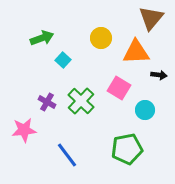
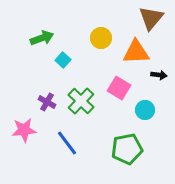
blue line: moved 12 px up
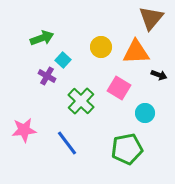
yellow circle: moved 9 px down
black arrow: rotated 14 degrees clockwise
purple cross: moved 26 px up
cyan circle: moved 3 px down
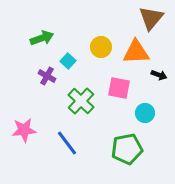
cyan square: moved 5 px right, 1 px down
pink square: rotated 20 degrees counterclockwise
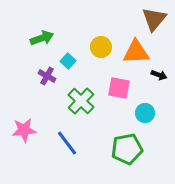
brown triangle: moved 3 px right, 1 px down
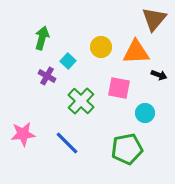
green arrow: rotated 55 degrees counterclockwise
pink star: moved 1 px left, 4 px down
blue line: rotated 8 degrees counterclockwise
